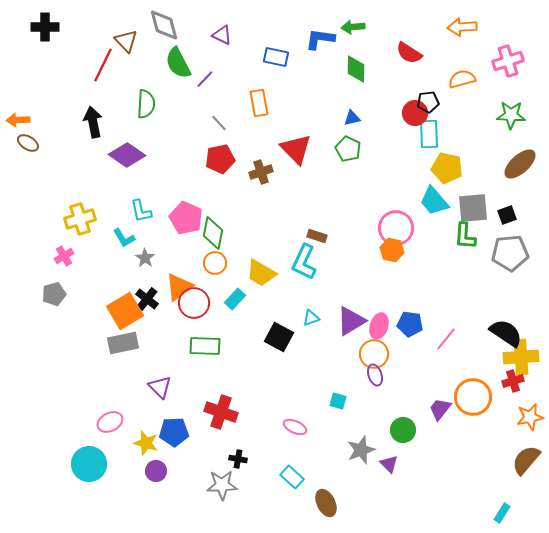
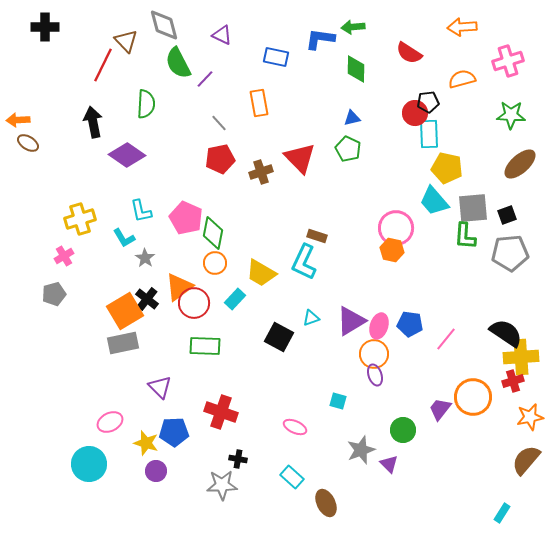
red triangle at (296, 149): moved 4 px right, 9 px down
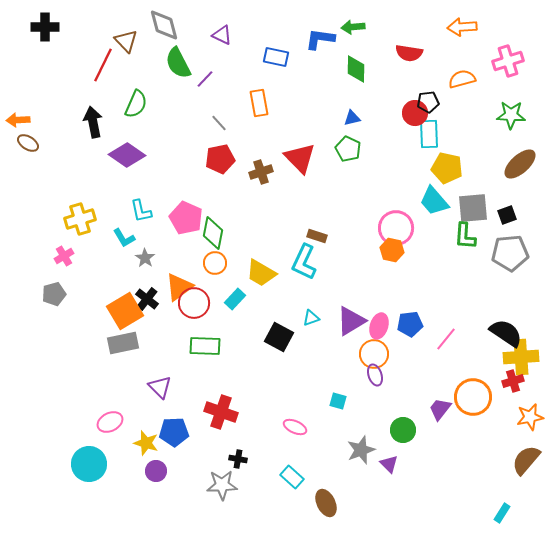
red semicircle at (409, 53): rotated 24 degrees counterclockwise
green semicircle at (146, 104): moved 10 px left; rotated 20 degrees clockwise
blue pentagon at (410, 324): rotated 15 degrees counterclockwise
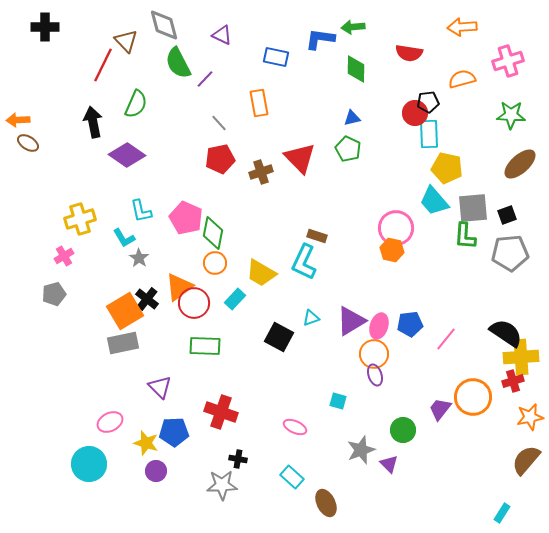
gray star at (145, 258): moved 6 px left
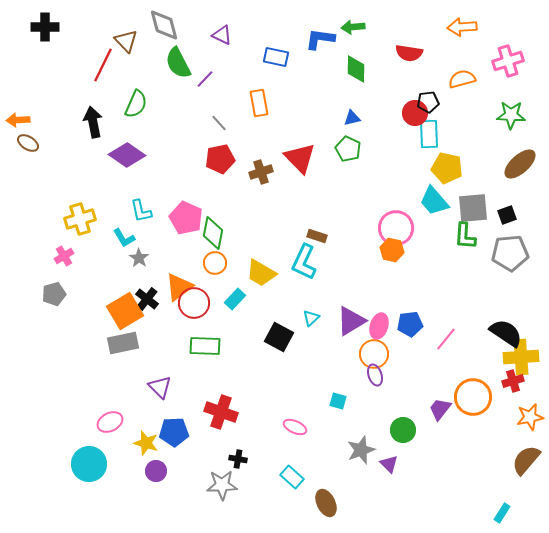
cyan triangle at (311, 318): rotated 24 degrees counterclockwise
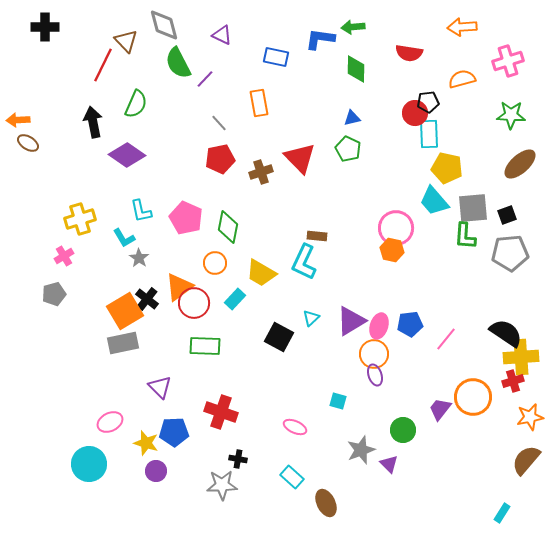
green diamond at (213, 233): moved 15 px right, 6 px up
brown rectangle at (317, 236): rotated 12 degrees counterclockwise
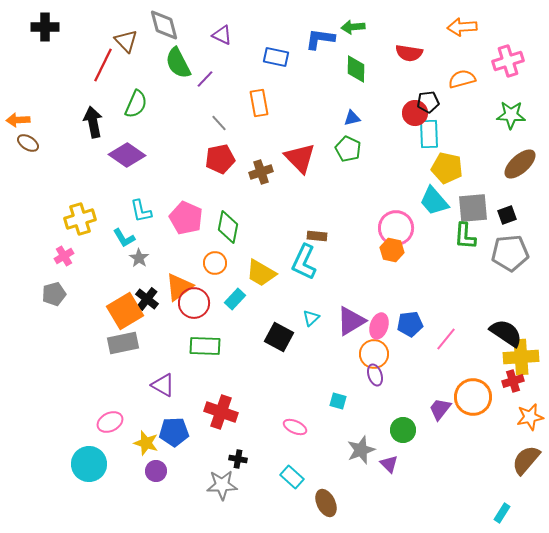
purple triangle at (160, 387): moved 3 px right, 2 px up; rotated 15 degrees counterclockwise
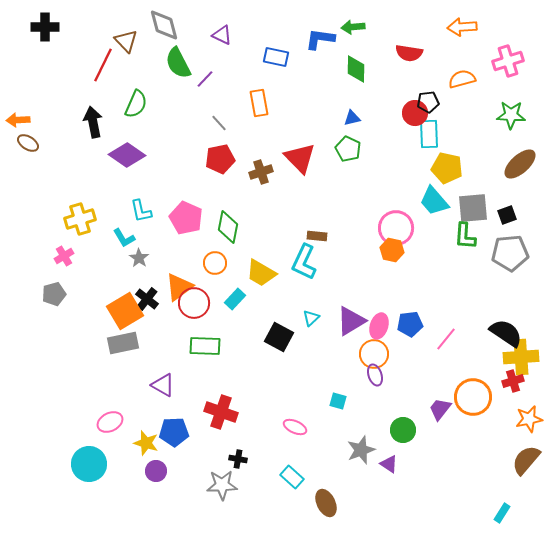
orange star at (530, 417): moved 1 px left, 2 px down
purple triangle at (389, 464): rotated 12 degrees counterclockwise
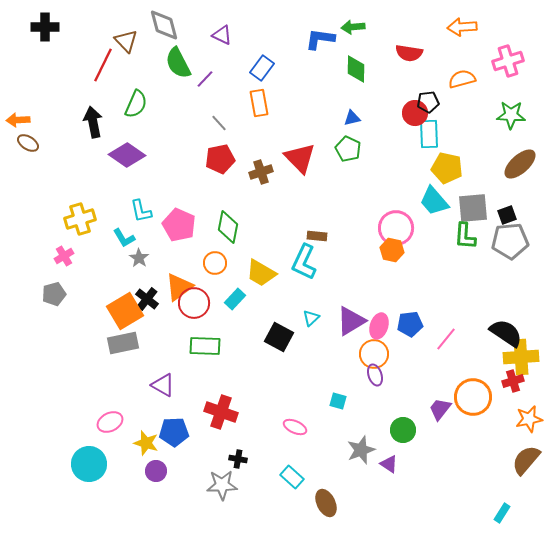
blue rectangle at (276, 57): moved 14 px left, 11 px down; rotated 65 degrees counterclockwise
pink pentagon at (186, 218): moved 7 px left, 7 px down
gray pentagon at (510, 253): moved 12 px up
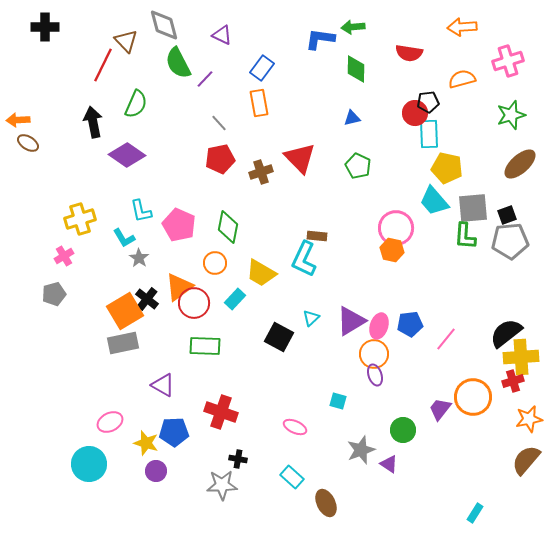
green star at (511, 115): rotated 20 degrees counterclockwise
green pentagon at (348, 149): moved 10 px right, 17 px down
cyan L-shape at (304, 262): moved 3 px up
black semicircle at (506, 333): rotated 72 degrees counterclockwise
cyan rectangle at (502, 513): moved 27 px left
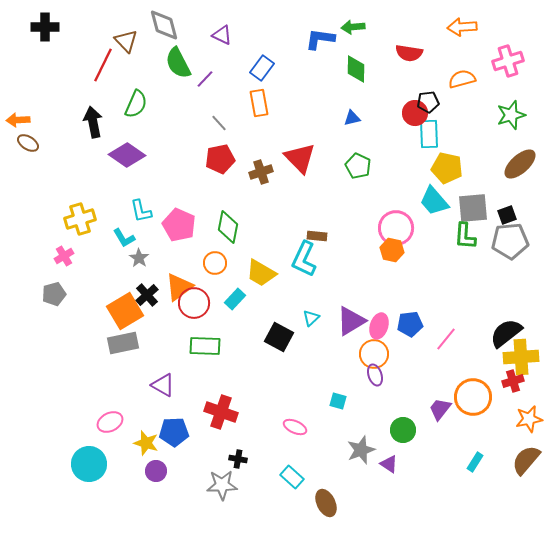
black cross at (147, 299): moved 4 px up; rotated 10 degrees clockwise
cyan rectangle at (475, 513): moved 51 px up
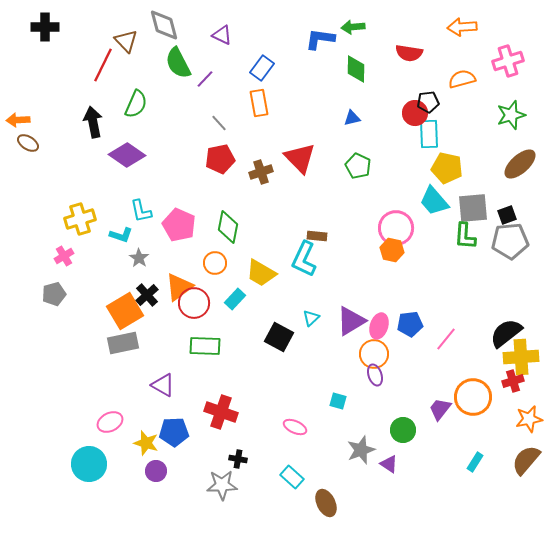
cyan L-shape at (124, 238): moved 3 px left, 3 px up; rotated 40 degrees counterclockwise
